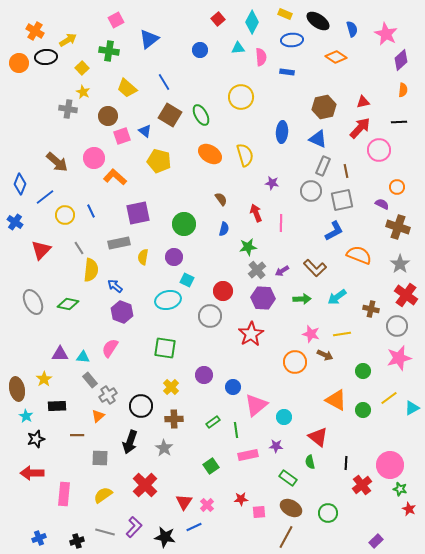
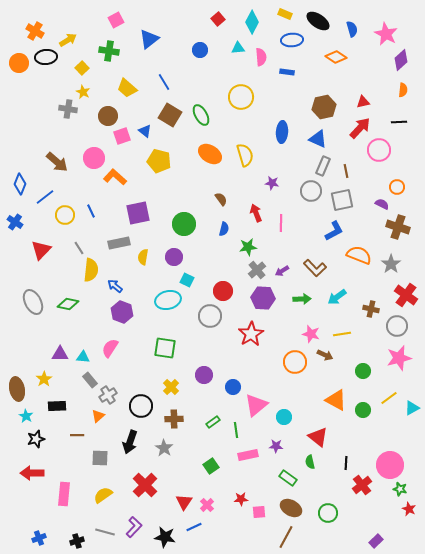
gray star at (400, 264): moved 9 px left
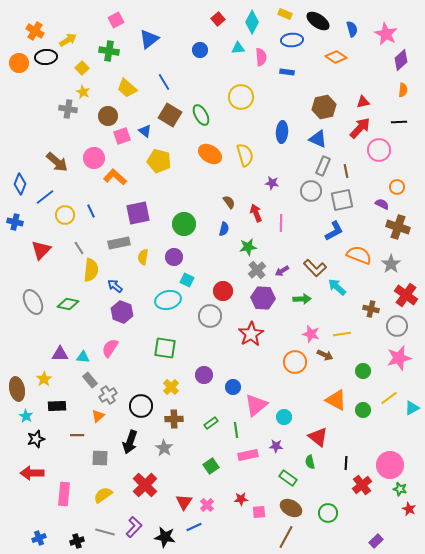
brown semicircle at (221, 199): moved 8 px right, 3 px down
blue cross at (15, 222): rotated 21 degrees counterclockwise
cyan arrow at (337, 297): moved 10 px up; rotated 78 degrees clockwise
green rectangle at (213, 422): moved 2 px left, 1 px down
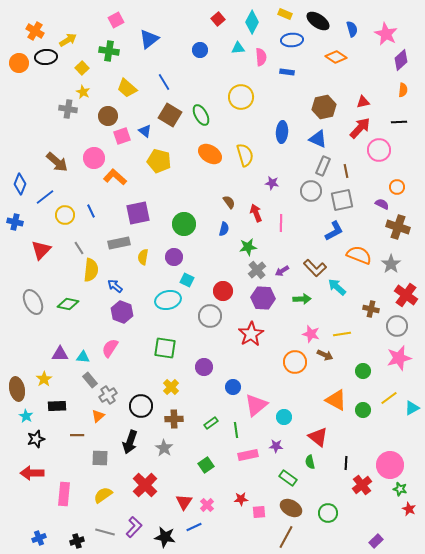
purple circle at (204, 375): moved 8 px up
green square at (211, 466): moved 5 px left, 1 px up
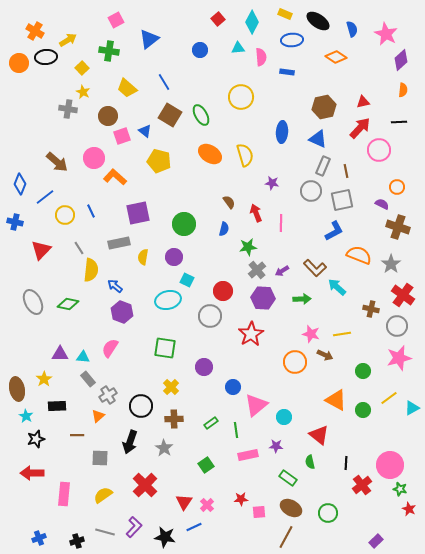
red cross at (406, 295): moved 3 px left
gray rectangle at (90, 380): moved 2 px left, 1 px up
red triangle at (318, 437): moved 1 px right, 2 px up
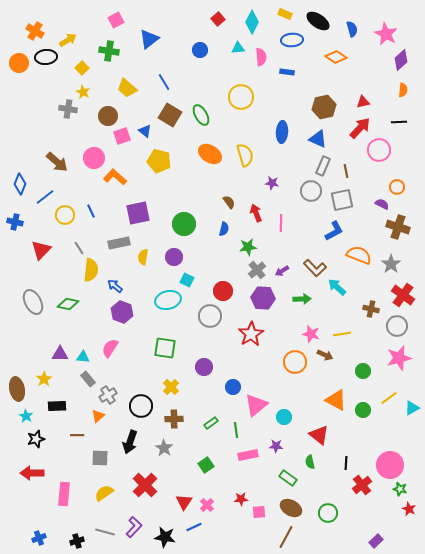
yellow semicircle at (103, 495): moved 1 px right, 2 px up
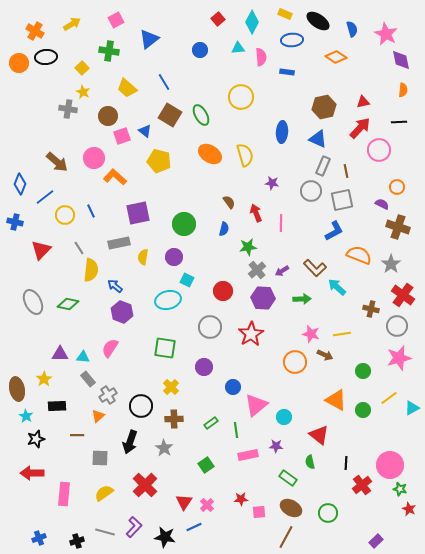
yellow arrow at (68, 40): moved 4 px right, 16 px up
purple diamond at (401, 60): rotated 60 degrees counterclockwise
gray circle at (210, 316): moved 11 px down
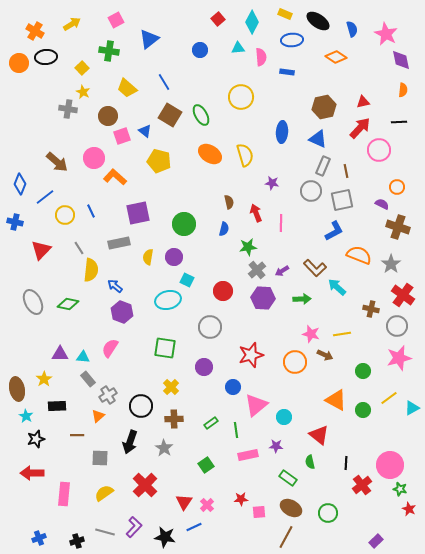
brown semicircle at (229, 202): rotated 24 degrees clockwise
yellow semicircle at (143, 257): moved 5 px right
red star at (251, 334): moved 21 px down; rotated 15 degrees clockwise
